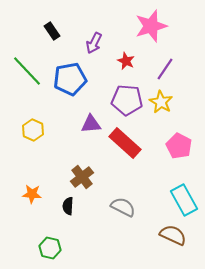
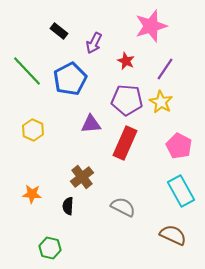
black rectangle: moved 7 px right; rotated 18 degrees counterclockwise
blue pentagon: rotated 16 degrees counterclockwise
red rectangle: rotated 72 degrees clockwise
cyan rectangle: moved 3 px left, 9 px up
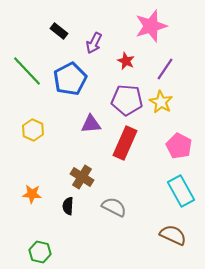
brown cross: rotated 20 degrees counterclockwise
gray semicircle: moved 9 px left
green hexagon: moved 10 px left, 4 px down
